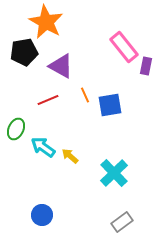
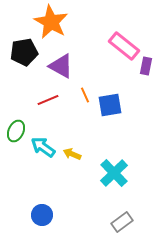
orange star: moved 5 px right
pink rectangle: moved 1 px up; rotated 12 degrees counterclockwise
green ellipse: moved 2 px down
yellow arrow: moved 2 px right, 2 px up; rotated 18 degrees counterclockwise
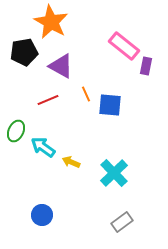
orange line: moved 1 px right, 1 px up
blue square: rotated 15 degrees clockwise
yellow arrow: moved 1 px left, 8 px down
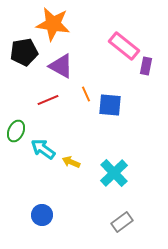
orange star: moved 2 px right, 2 px down; rotated 20 degrees counterclockwise
cyan arrow: moved 2 px down
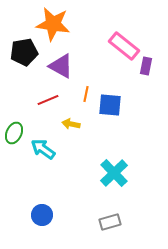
orange line: rotated 35 degrees clockwise
green ellipse: moved 2 px left, 2 px down
yellow arrow: moved 38 px up; rotated 12 degrees counterclockwise
gray rectangle: moved 12 px left; rotated 20 degrees clockwise
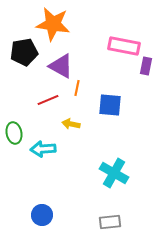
pink rectangle: rotated 28 degrees counterclockwise
orange line: moved 9 px left, 6 px up
green ellipse: rotated 35 degrees counterclockwise
cyan arrow: rotated 40 degrees counterclockwise
cyan cross: rotated 16 degrees counterclockwise
gray rectangle: rotated 10 degrees clockwise
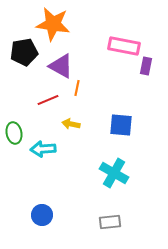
blue square: moved 11 px right, 20 px down
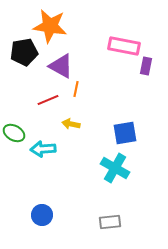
orange star: moved 3 px left, 2 px down
orange line: moved 1 px left, 1 px down
blue square: moved 4 px right, 8 px down; rotated 15 degrees counterclockwise
green ellipse: rotated 50 degrees counterclockwise
cyan cross: moved 1 px right, 5 px up
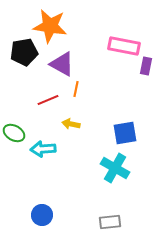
purple triangle: moved 1 px right, 2 px up
